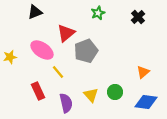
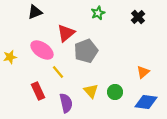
yellow triangle: moved 4 px up
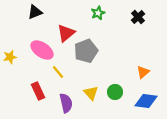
yellow triangle: moved 2 px down
blue diamond: moved 1 px up
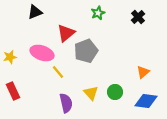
pink ellipse: moved 3 px down; rotated 15 degrees counterclockwise
red rectangle: moved 25 px left
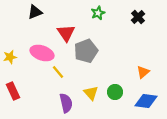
red triangle: rotated 24 degrees counterclockwise
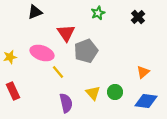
yellow triangle: moved 2 px right
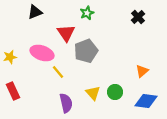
green star: moved 11 px left
orange triangle: moved 1 px left, 1 px up
